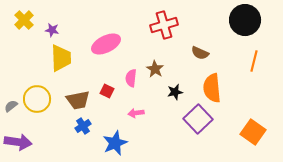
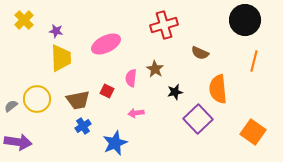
purple star: moved 4 px right, 1 px down
orange semicircle: moved 6 px right, 1 px down
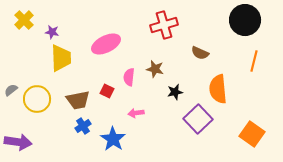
purple star: moved 4 px left, 1 px down
brown star: rotated 18 degrees counterclockwise
pink semicircle: moved 2 px left, 1 px up
gray semicircle: moved 16 px up
orange square: moved 1 px left, 2 px down
blue star: moved 2 px left, 4 px up; rotated 15 degrees counterclockwise
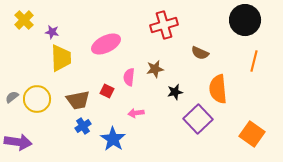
brown star: rotated 24 degrees counterclockwise
gray semicircle: moved 1 px right, 7 px down
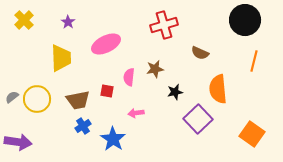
purple star: moved 16 px right, 10 px up; rotated 24 degrees clockwise
red square: rotated 16 degrees counterclockwise
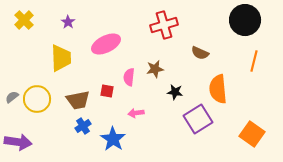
black star: rotated 21 degrees clockwise
purple square: rotated 12 degrees clockwise
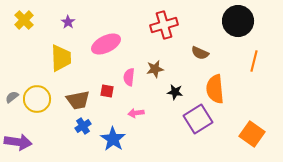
black circle: moved 7 px left, 1 px down
orange semicircle: moved 3 px left
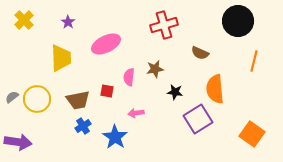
blue star: moved 2 px right, 2 px up
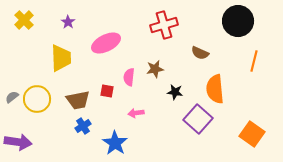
pink ellipse: moved 1 px up
purple square: rotated 16 degrees counterclockwise
blue star: moved 6 px down
